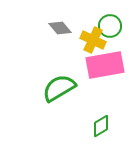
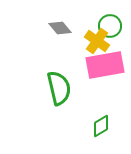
yellow cross: moved 4 px right, 1 px down; rotated 10 degrees clockwise
green semicircle: rotated 108 degrees clockwise
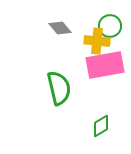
yellow cross: rotated 30 degrees counterclockwise
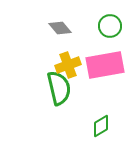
yellow cross: moved 29 px left, 24 px down; rotated 25 degrees counterclockwise
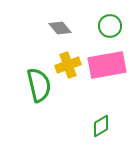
pink rectangle: moved 2 px right
green semicircle: moved 20 px left, 3 px up
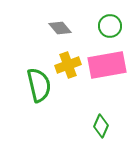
green diamond: rotated 35 degrees counterclockwise
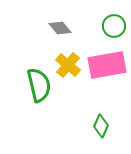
green circle: moved 4 px right
yellow cross: rotated 30 degrees counterclockwise
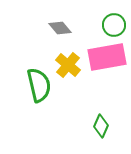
green circle: moved 1 px up
pink rectangle: moved 8 px up
